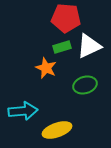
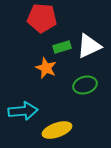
red pentagon: moved 24 px left
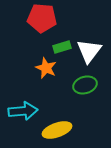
white triangle: moved 5 px down; rotated 28 degrees counterclockwise
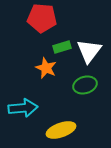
cyan arrow: moved 3 px up
yellow ellipse: moved 4 px right
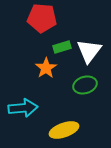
orange star: rotated 15 degrees clockwise
yellow ellipse: moved 3 px right
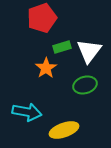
red pentagon: rotated 24 degrees counterclockwise
cyan arrow: moved 4 px right, 4 px down; rotated 16 degrees clockwise
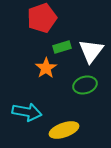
white triangle: moved 2 px right
